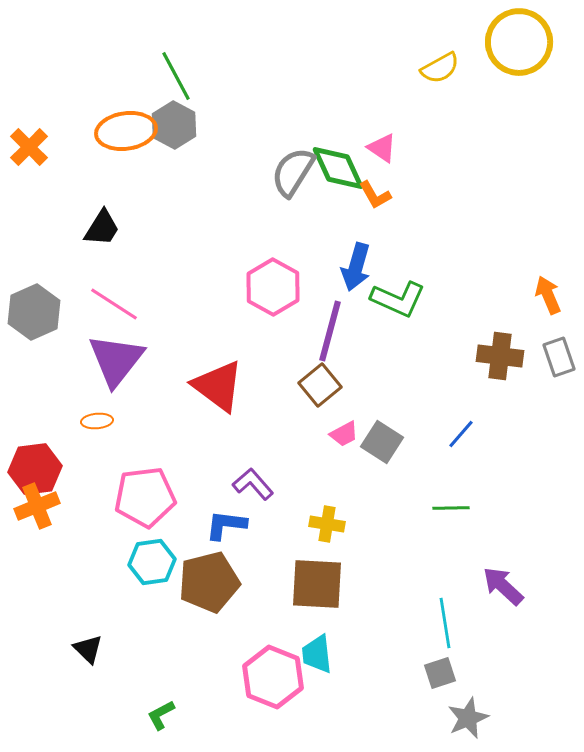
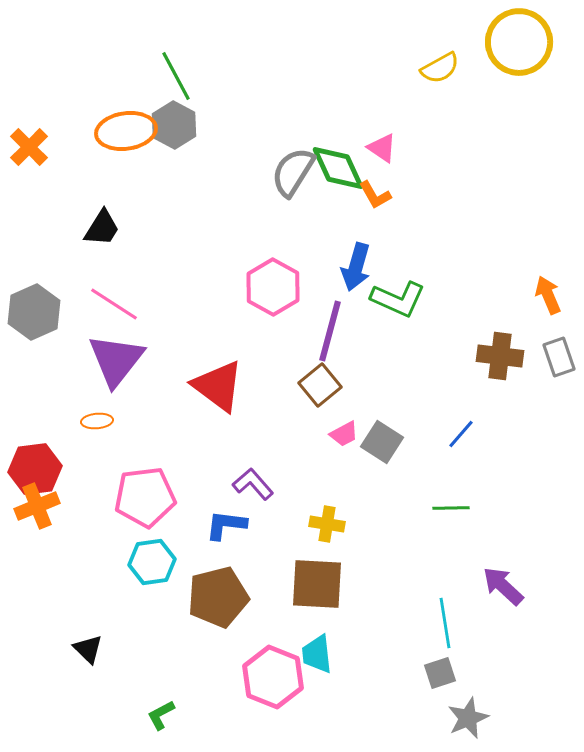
brown pentagon at (209, 582): moved 9 px right, 15 px down
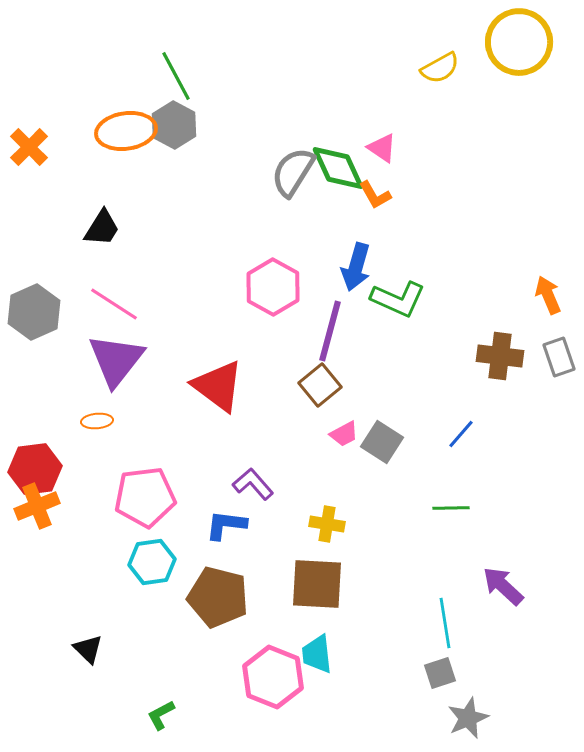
brown pentagon at (218, 597): rotated 28 degrees clockwise
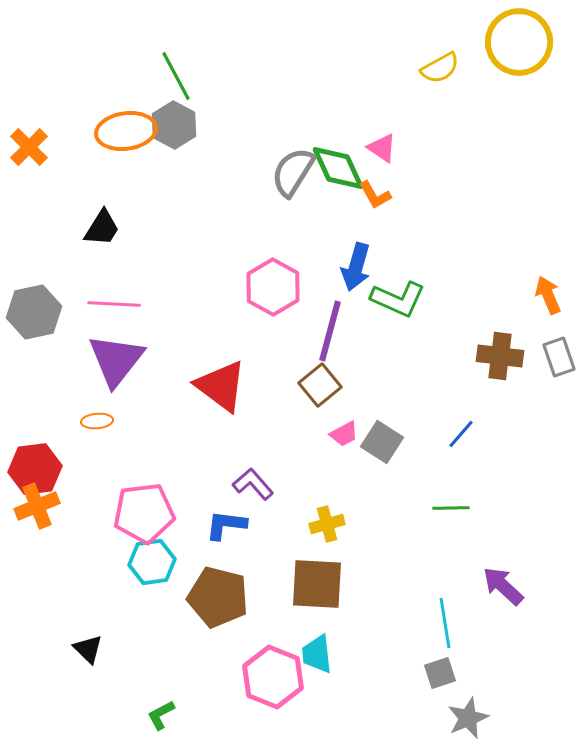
pink line at (114, 304): rotated 30 degrees counterclockwise
gray hexagon at (34, 312): rotated 12 degrees clockwise
red triangle at (218, 386): moved 3 px right
pink pentagon at (145, 497): moved 1 px left, 16 px down
yellow cross at (327, 524): rotated 24 degrees counterclockwise
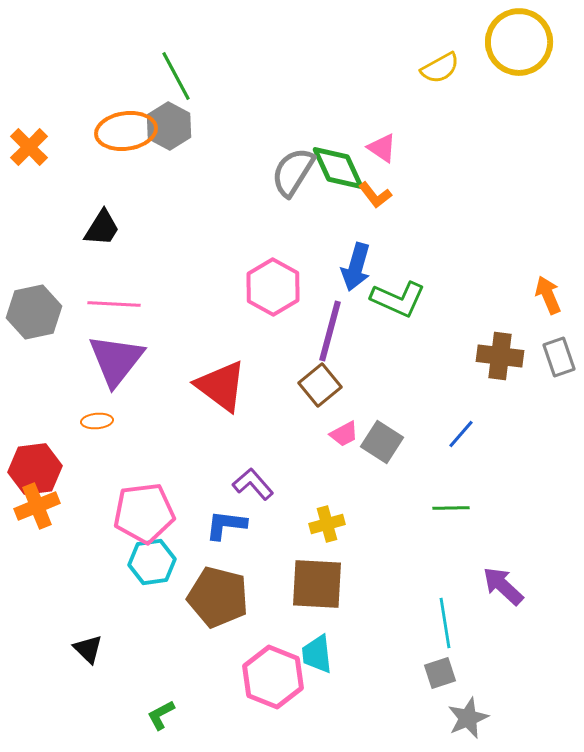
gray hexagon at (174, 125): moved 5 px left, 1 px down
orange L-shape at (375, 195): rotated 8 degrees counterclockwise
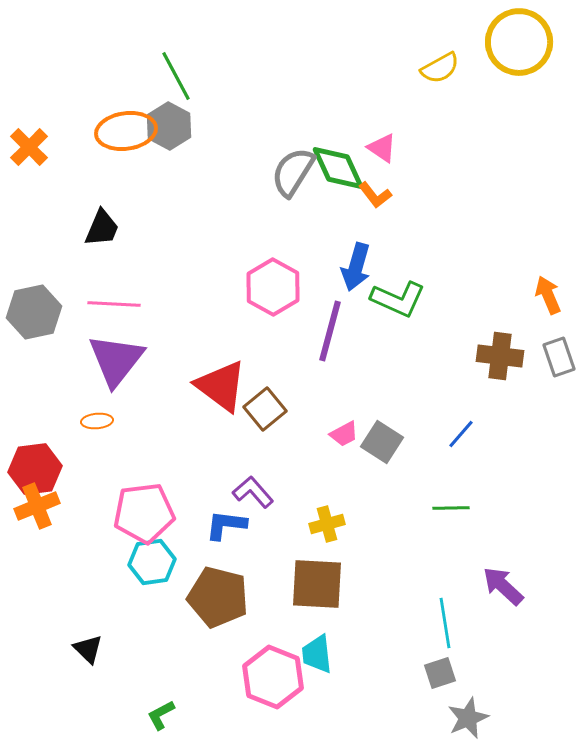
black trapezoid at (102, 228): rotated 9 degrees counterclockwise
brown square at (320, 385): moved 55 px left, 24 px down
purple L-shape at (253, 484): moved 8 px down
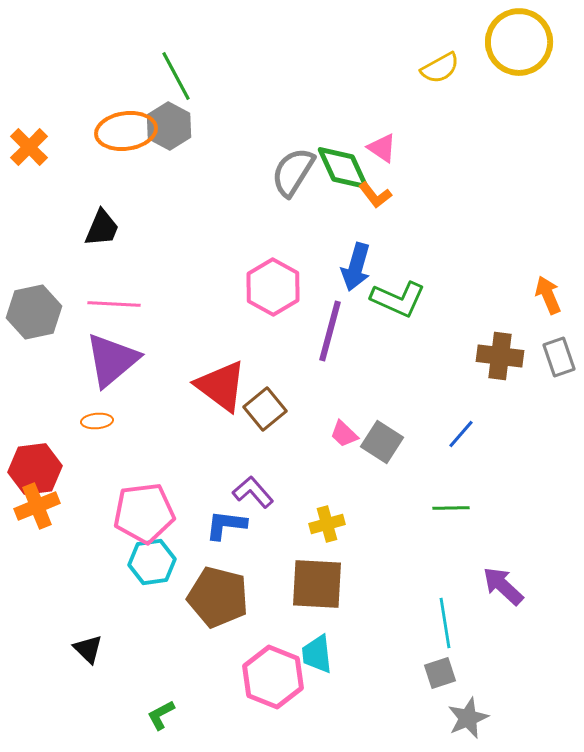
green diamond at (338, 168): moved 5 px right
purple triangle at (116, 360): moved 4 px left; rotated 12 degrees clockwise
pink trapezoid at (344, 434): rotated 72 degrees clockwise
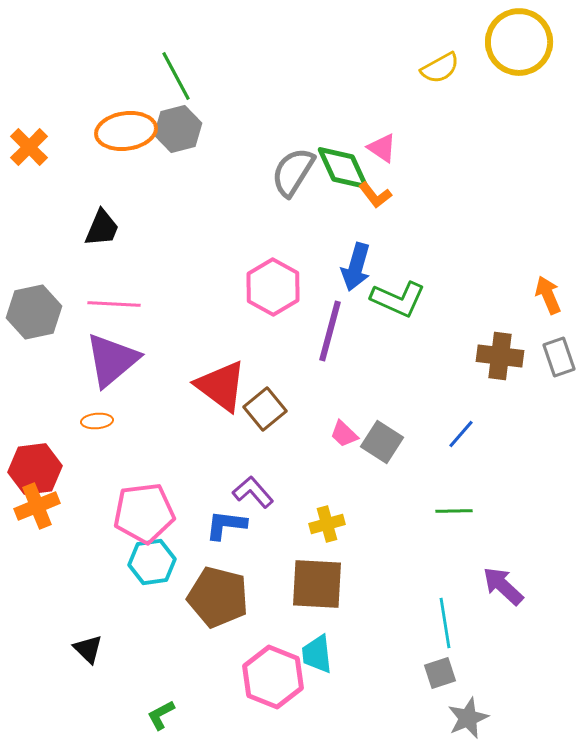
gray hexagon at (169, 126): moved 9 px right, 3 px down; rotated 18 degrees clockwise
green line at (451, 508): moved 3 px right, 3 px down
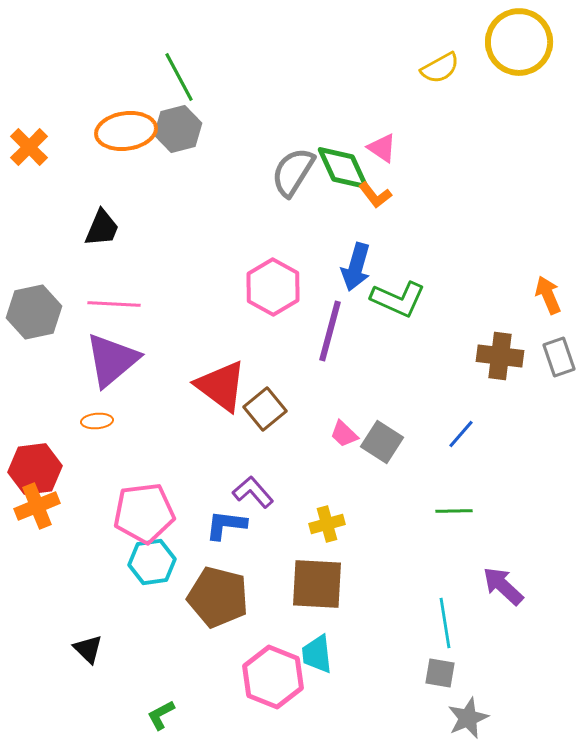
green line at (176, 76): moved 3 px right, 1 px down
gray square at (440, 673): rotated 28 degrees clockwise
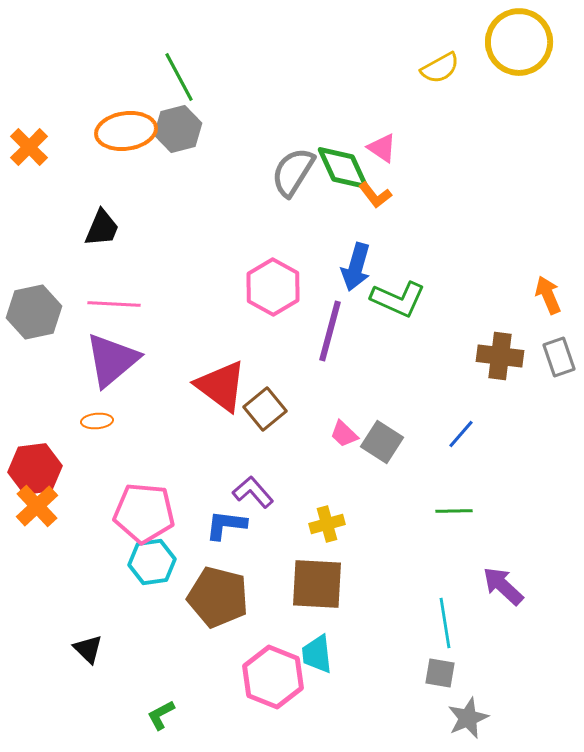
orange cross at (37, 506): rotated 21 degrees counterclockwise
pink pentagon at (144, 513): rotated 12 degrees clockwise
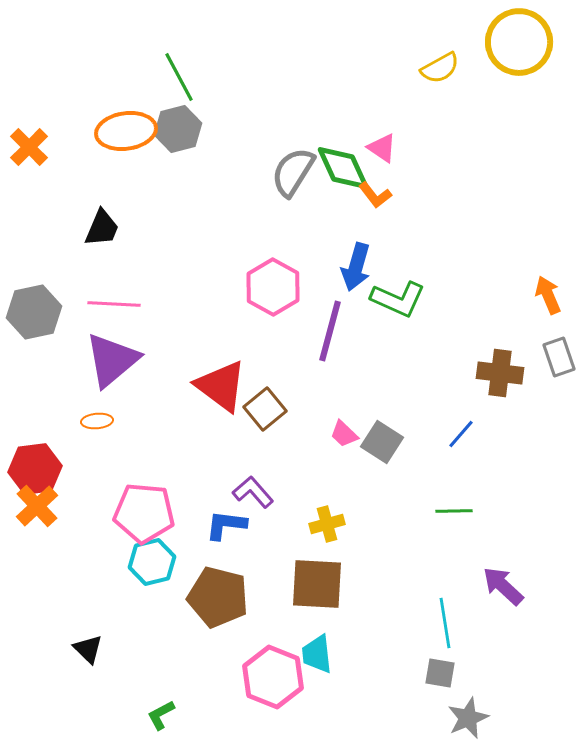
brown cross at (500, 356): moved 17 px down
cyan hexagon at (152, 562): rotated 6 degrees counterclockwise
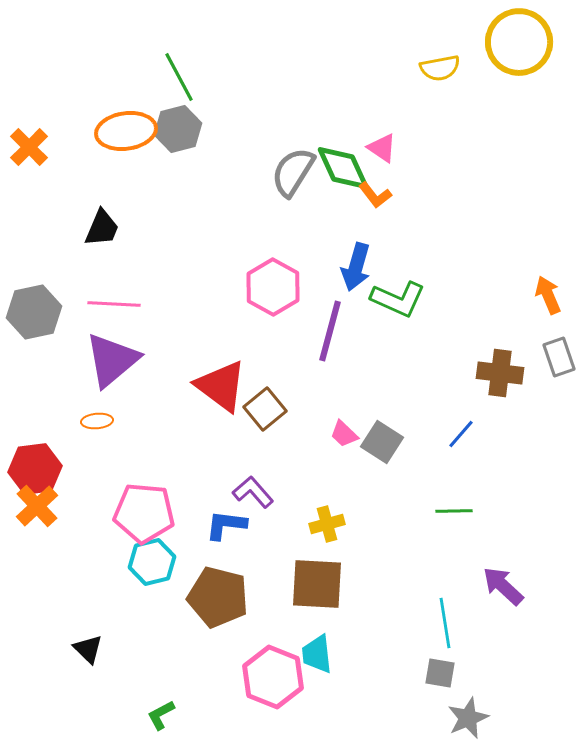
yellow semicircle at (440, 68): rotated 18 degrees clockwise
